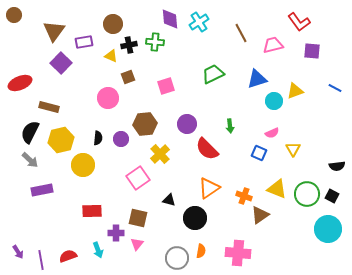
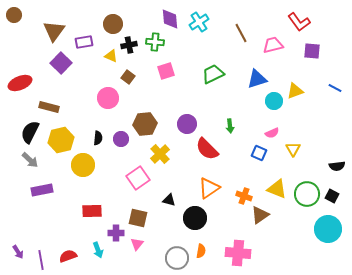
brown square at (128, 77): rotated 32 degrees counterclockwise
pink square at (166, 86): moved 15 px up
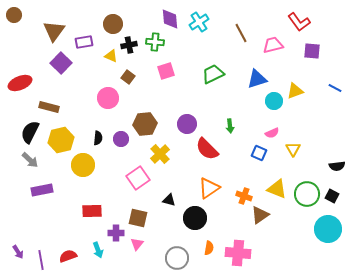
orange semicircle at (201, 251): moved 8 px right, 3 px up
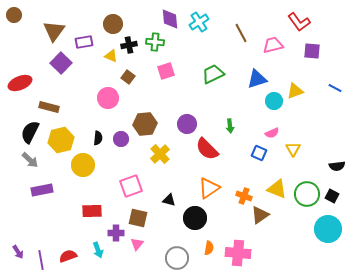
pink square at (138, 178): moved 7 px left, 8 px down; rotated 15 degrees clockwise
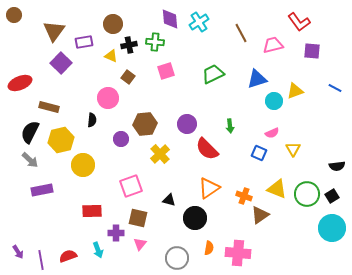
black semicircle at (98, 138): moved 6 px left, 18 px up
black square at (332, 196): rotated 32 degrees clockwise
cyan circle at (328, 229): moved 4 px right, 1 px up
pink triangle at (137, 244): moved 3 px right
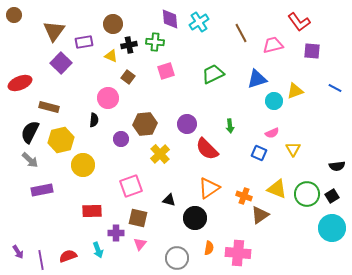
black semicircle at (92, 120): moved 2 px right
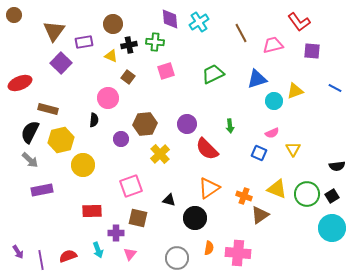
brown rectangle at (49, 107): moved 1 px left, 2 px down
pink triangle at (140, 244): moved 10 px left, 10 px down
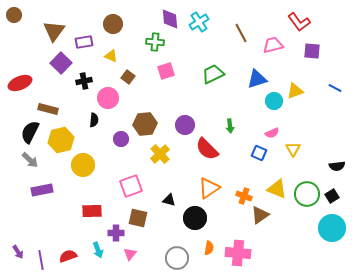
black cross at (129, 45): moved 45 px left, 36 px down
purple circle at (187, 124): moved 2 px left, 1 px down
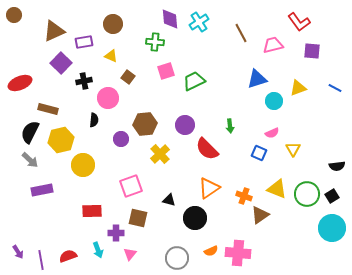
brown triangle at (54, 31): rotated 30 degrees clockwise
green trapezoid at (213, 74): moved 19 px left, 7 px down
yellow triangle at (295, 91): moved 3 px right, 3 px up
orange semicircle at (209, 248): moved 2 px right, 3 px down; rotated 56 degrees clockwise
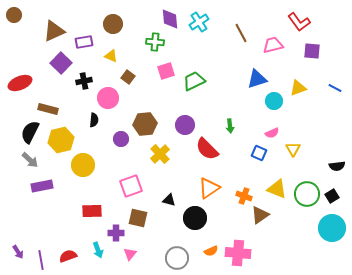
purple rectangle at (42, 190): moved 4 px up
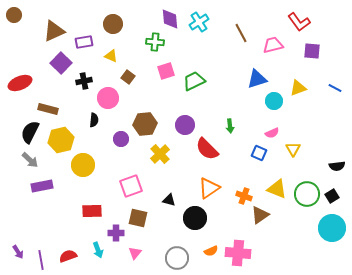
pink triangle at (130, 254): moved 5 px right, 1 px up
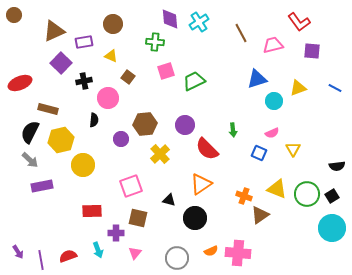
green arrow at (230, 126): moved 3 px right, 4 px down
orange triangle at (209, 188): moved 8 px left, 4 px up
